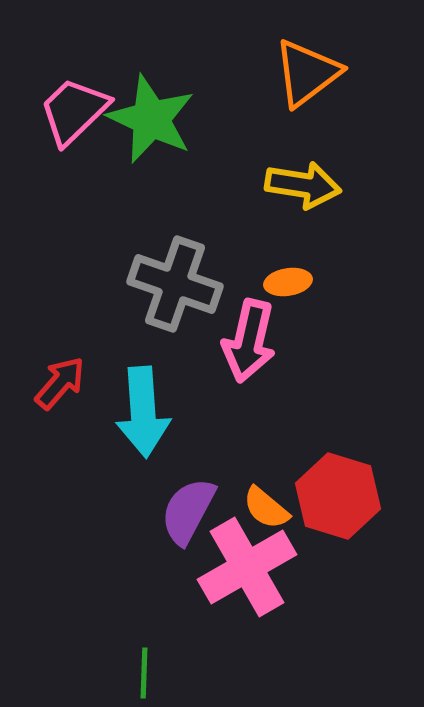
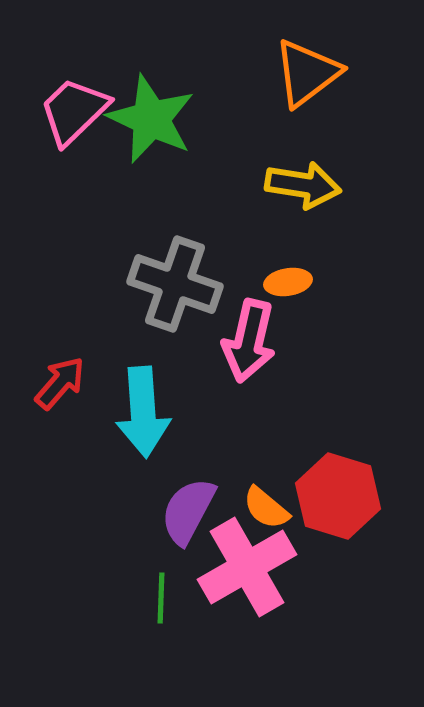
green line: moved 17 px right, 75 px up
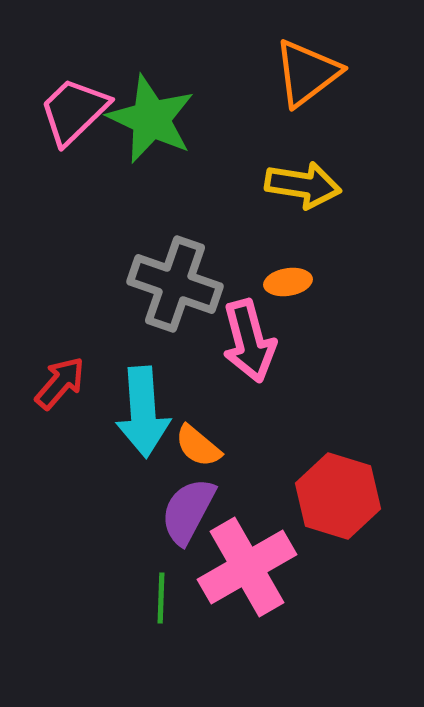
pink arrow: rotated 28 degrees counterclockwise
orange semicircle: moved 68 px left, 62 px up
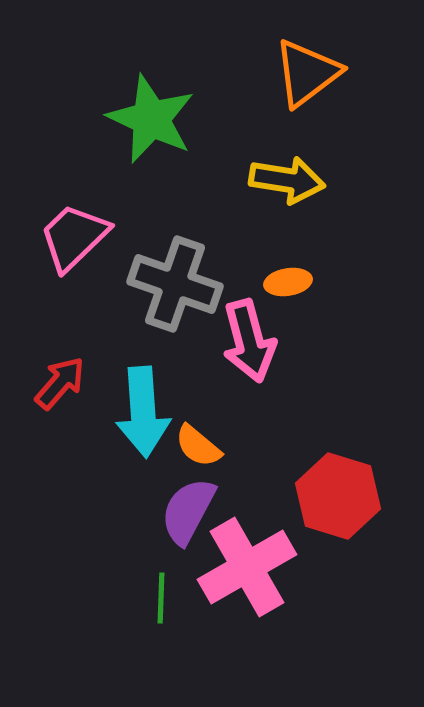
pink trapezoid: moved 126 px down
yellow arrow: moved 16 px left, 5 px up
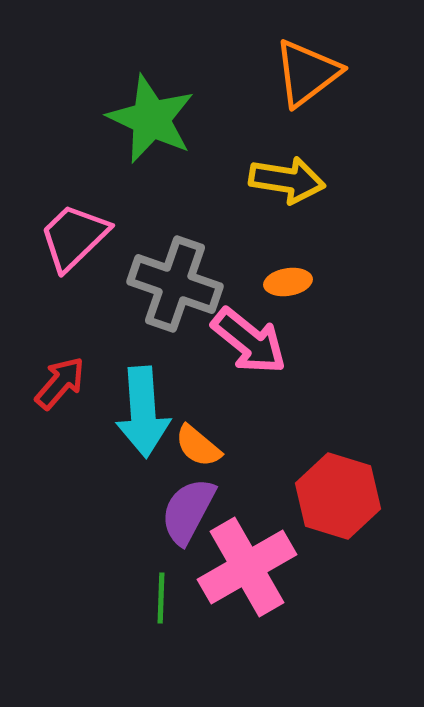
pink arrow: rotated 36 degrees counterclockwise
